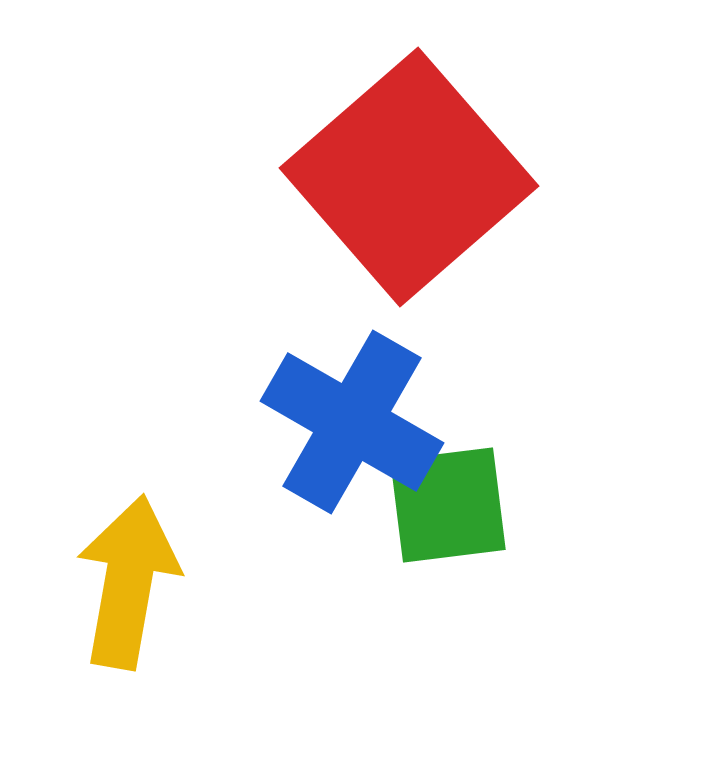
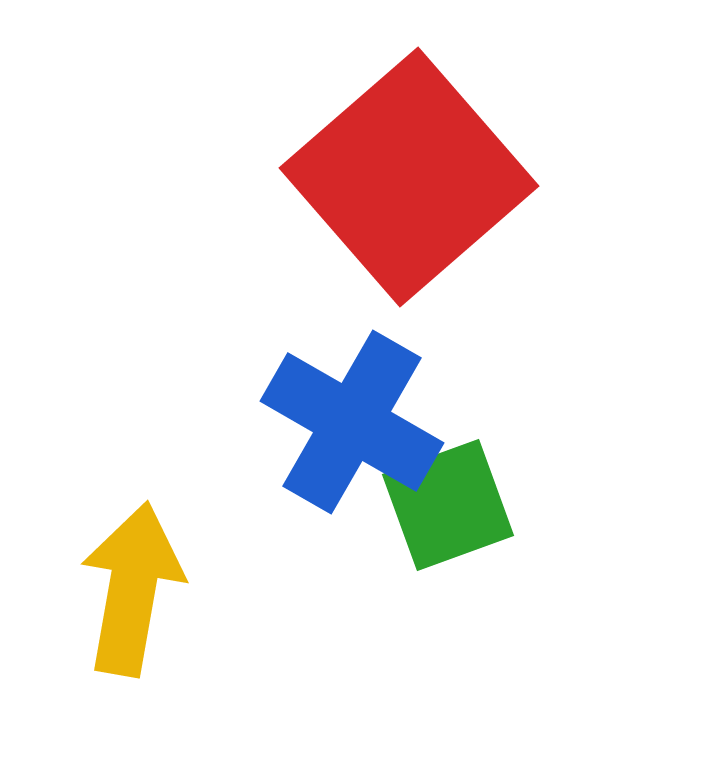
green square: rotated 13 degrees counterclockwise
yellow arrow: moved 4 px right, 7 px down
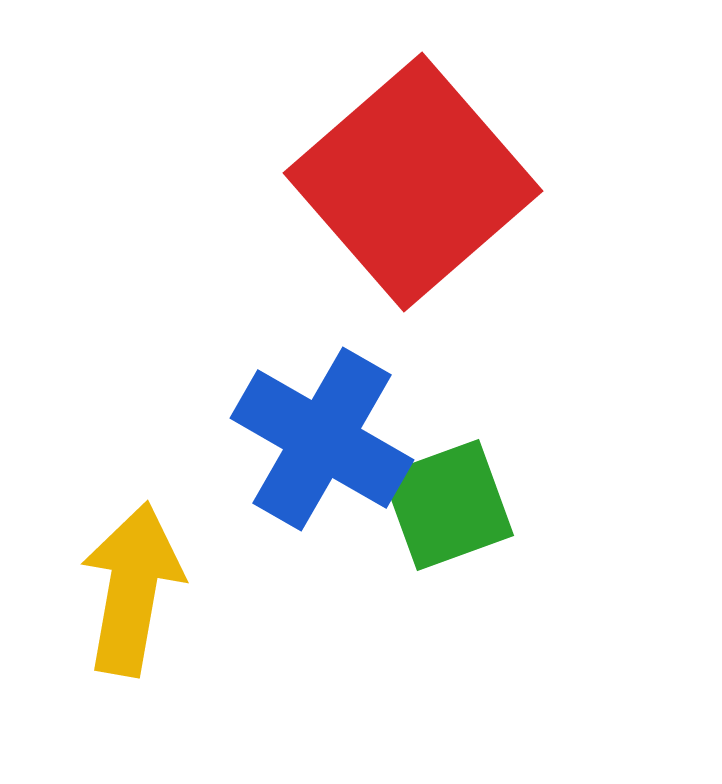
red square: moved 4 px right, 5 px down
blue cross: moved 30 px left, 17 px down
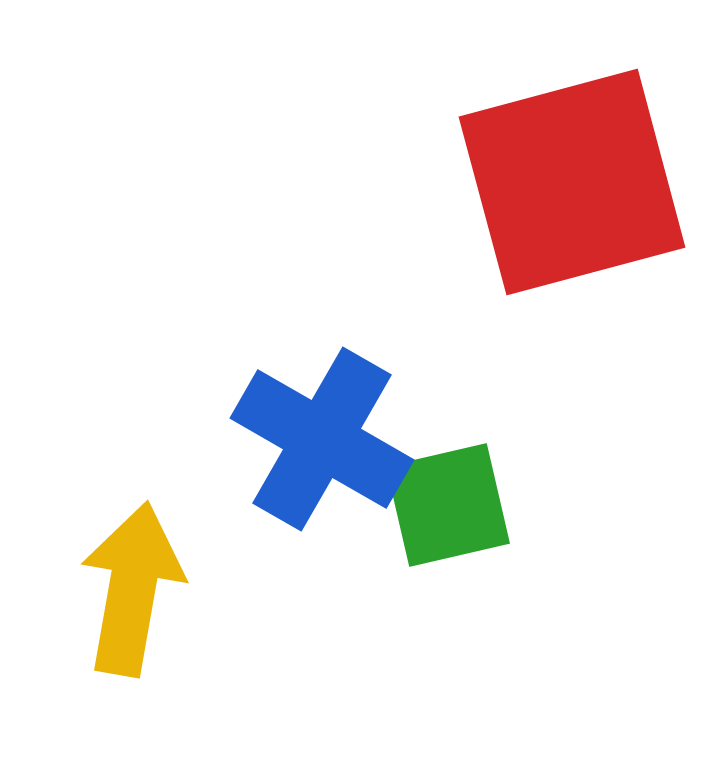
red square: moved 159 px right; rotated 26 degrees clockwise
green square: rotated 7 degrees clockwise
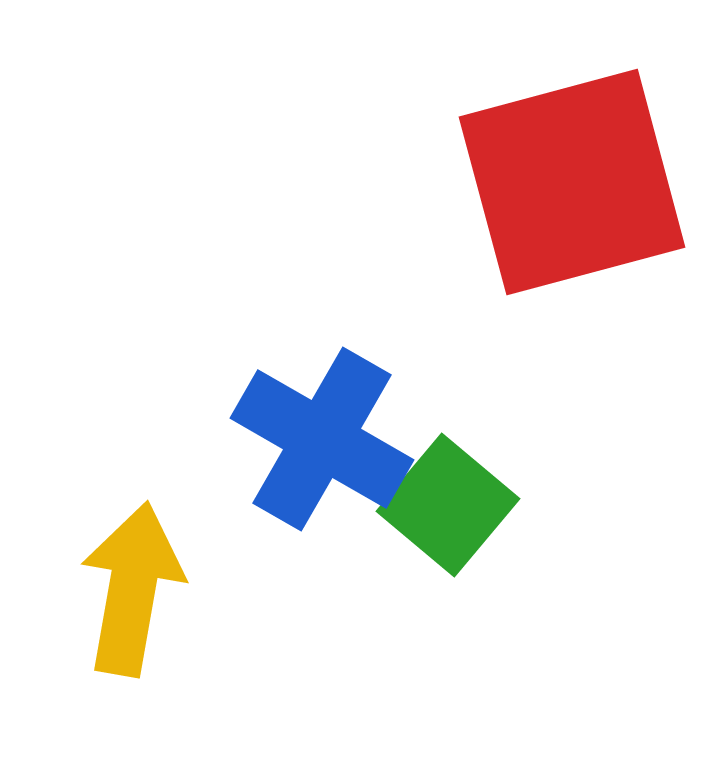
green square: rotated 37 degrees counterclockwise
